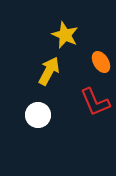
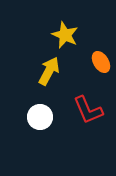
red L-shape: moved 7 px left, 8 px down
white circle: moved 2 px right, 2 px down
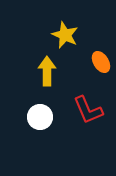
yellow arrow: moved 2 px left; rotated 28 degrees counterclockwise
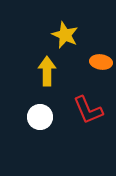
orange ellipse: rotated 50 degrees counterclockwise
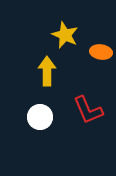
orange ellipse: moved 10 px up
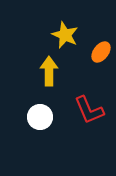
orange ellipse: rotated 60 degrees counterclockwise
yellow arrow: moved 2 px right
red L-shape: moved 1 px right
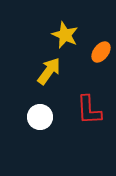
yellow arrow: rotated 36 degrees clockwise
red L-shape: rotated 20 degrees clockwise
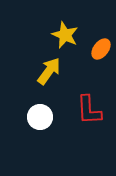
orange ellipse: moved 3 px up
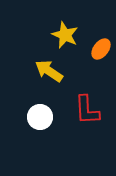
yellow arrow: rotated 92 degrees counterclockwise
red L-shape: moved 2 px left
